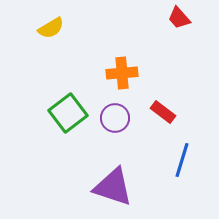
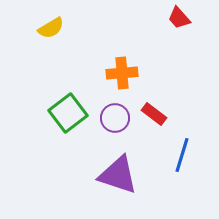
red rectangle: moved 9 px left, 2 px down
blue line: moved 5 px up
purple triangle: moved 5 px right, 12 px up
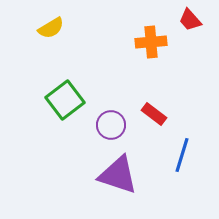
red trapezoid: moved 11 px right, 2 px down
orange cross: moved 29 px right, 31 px up
green square: moved 3 px left, 13 px up
purple circle: moved 4 px left, 7 px down
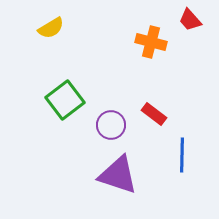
orange cross: rotated 20 degrees clockwise
blue line: rotated 16 degrees counterclockwise
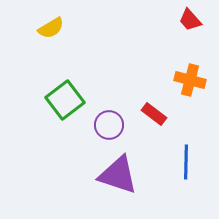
orange cross: moved 39 px right, 38 px down
purple circle: moved 2 px left
blue line: moved 4 px right, 7 px down
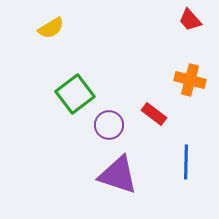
green square: moved 10 px right, 6 px up
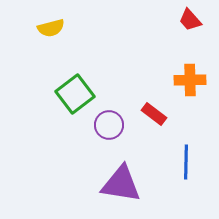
yellow semicircle: rotated 16 degrees clockwise
orange cross: rotated 16 degrees counterclockwise
purple triangle: moved 3 px right, 9 px down; rotated 9 degrees counterclockwise
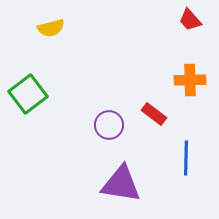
green square: moved 47 px left
blue line: moved 4 px up
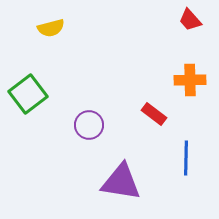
purple circle: moved 20 px left
purple triangle: moved 2 px up
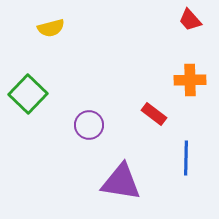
green square: rotated 9 degrees counterclockwise
